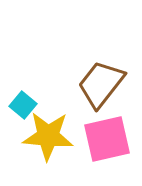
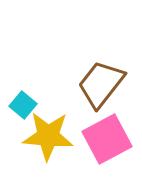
pink square: rotated 15 degrees counterclockwise
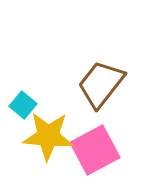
pink square: moved 12 px left, 11 px down
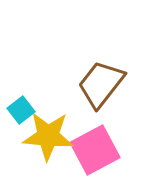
cyan square: moved 2 px left, 5 px down; rotated 12 degrees clockwise
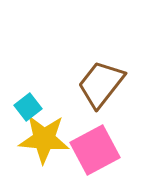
cyan square: moved 7 px right, 3 px up
yellow star: moved 4 px left, 3 px down
